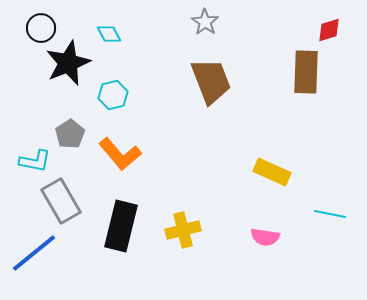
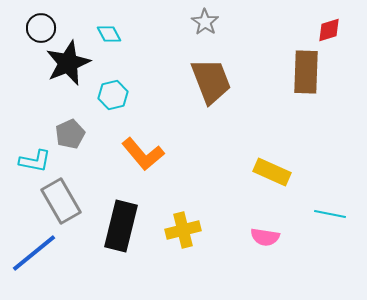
gray pentagon: rotated 8 degrees clockwise
orange L-shape: moved 23 px right
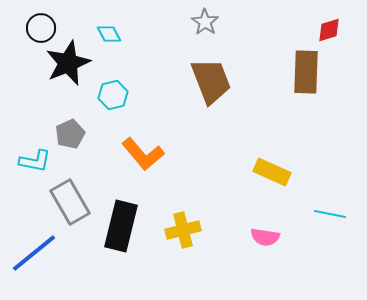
gray rectangle: moved 9 px right, 1 px down
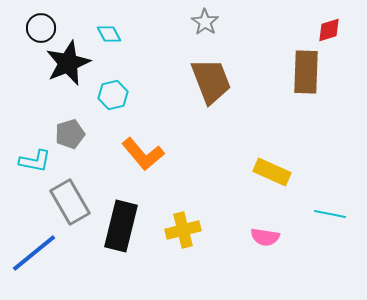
gray pentagon: rotated 8 degrees clockwise
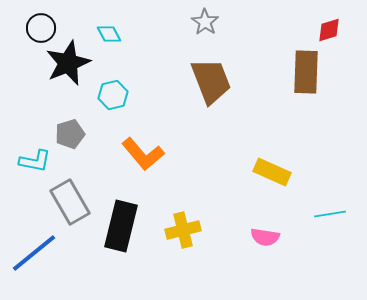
cyan line: rotated 20 degrees counterclockwise
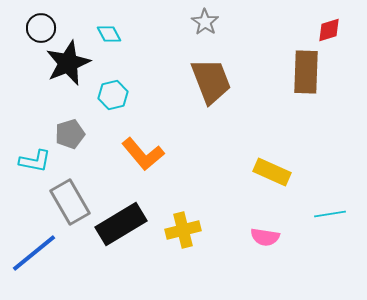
black rectangle: moved 2 px up; rotated 45 degrees clockwise
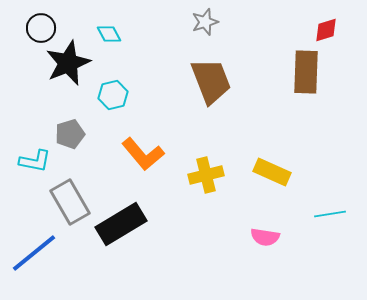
gray star: rotated 20 degrees clockwise
red diamond: moved 3 px left
yellow cross: moved 23 px right, 55 px up
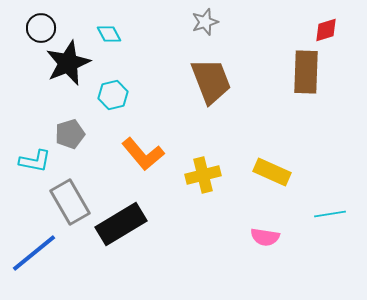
yellow cross: moved 3 px left
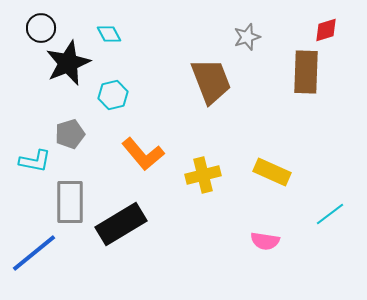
gray star: moved 42 px right, 15 px down
gray rectangle: rotated 30 degrees clockwise
cyan line: rotated 28 degrees counterclockwise
pink semicircle: moved 4 px down
